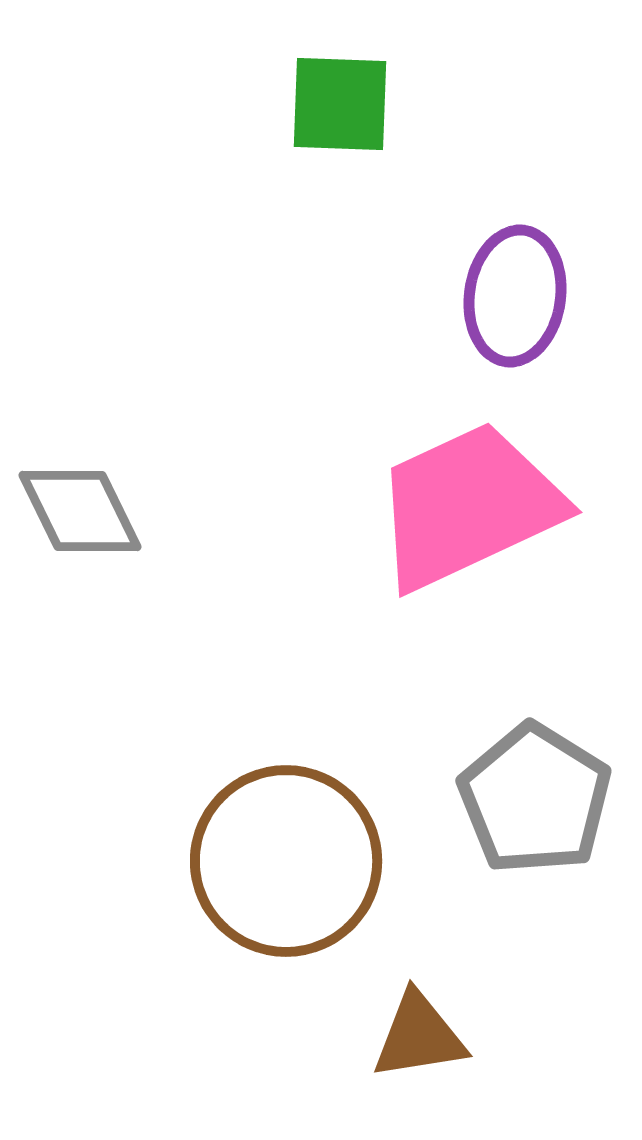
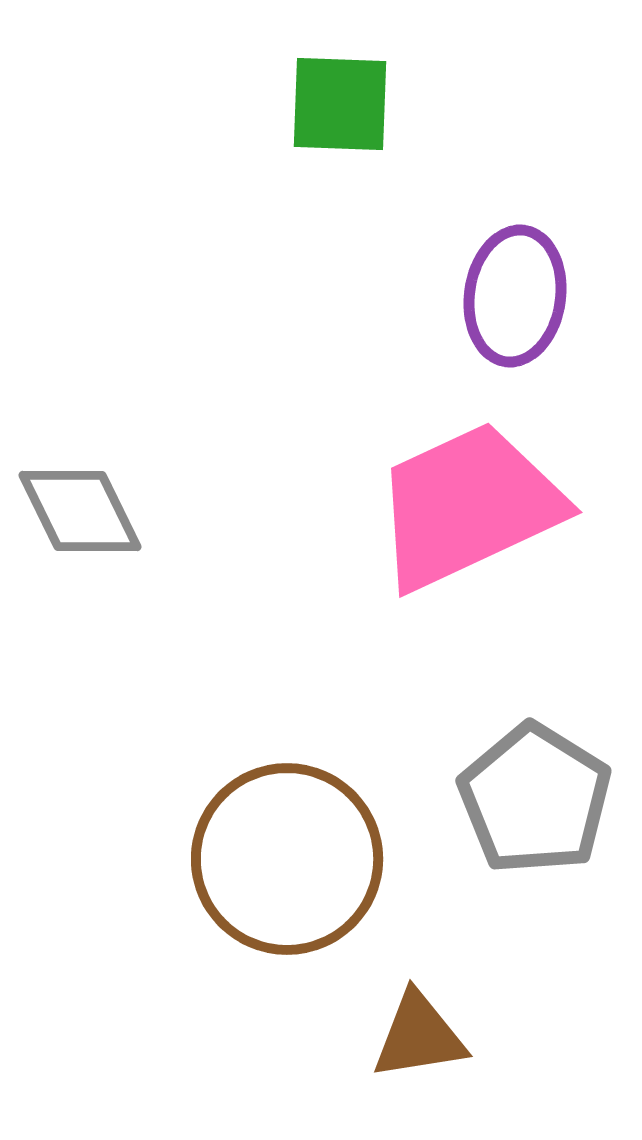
brown circle: moved 1 px right, 2 px up
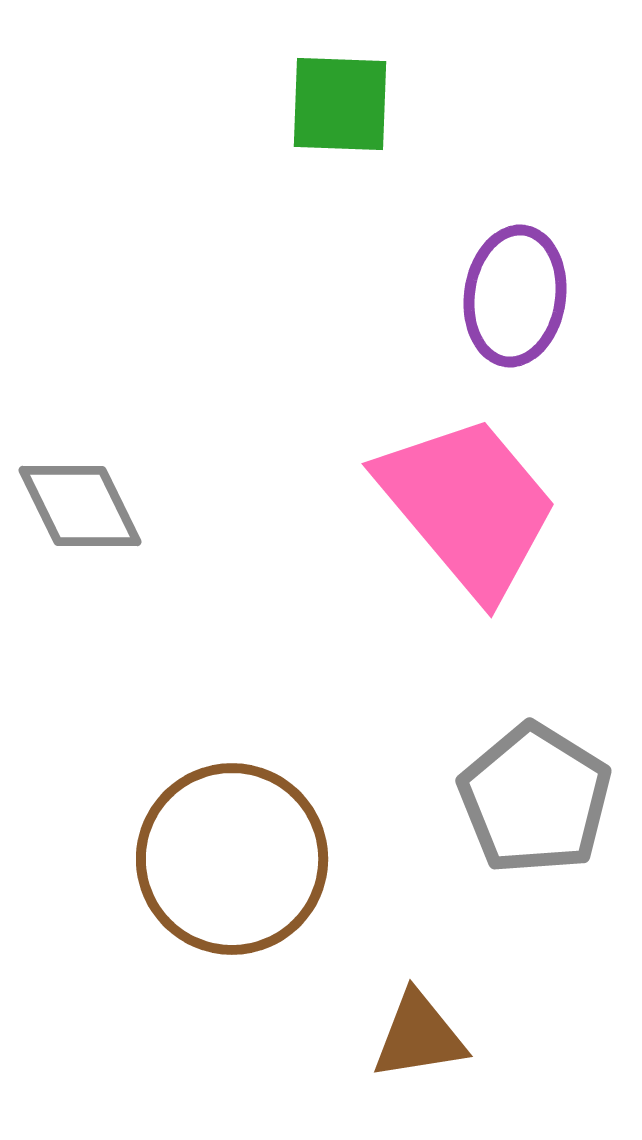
pink trapezoid: rotated 75 degrees clockwise
gray diamond: moved 5 px up
brown circle: moved 55 px left
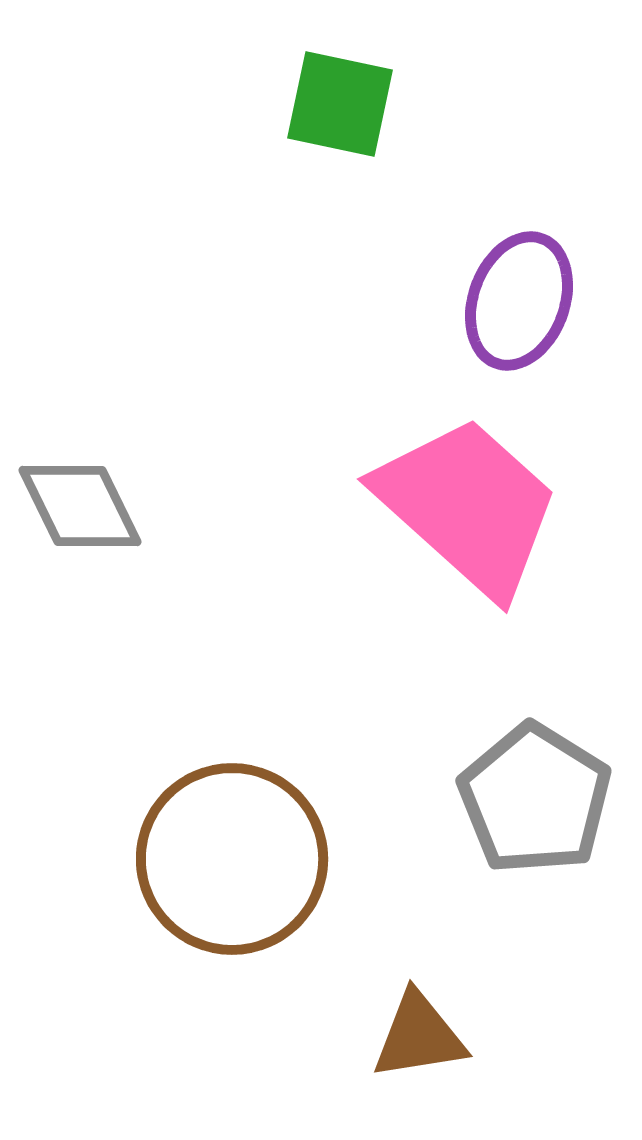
green square: rotated 10 degrees clockwise
purple ellipse: moved 4 px right, 5 px down; rotated 12 degrees clockwise
pink trapezoid: rotated 8 degrees counterclockwise
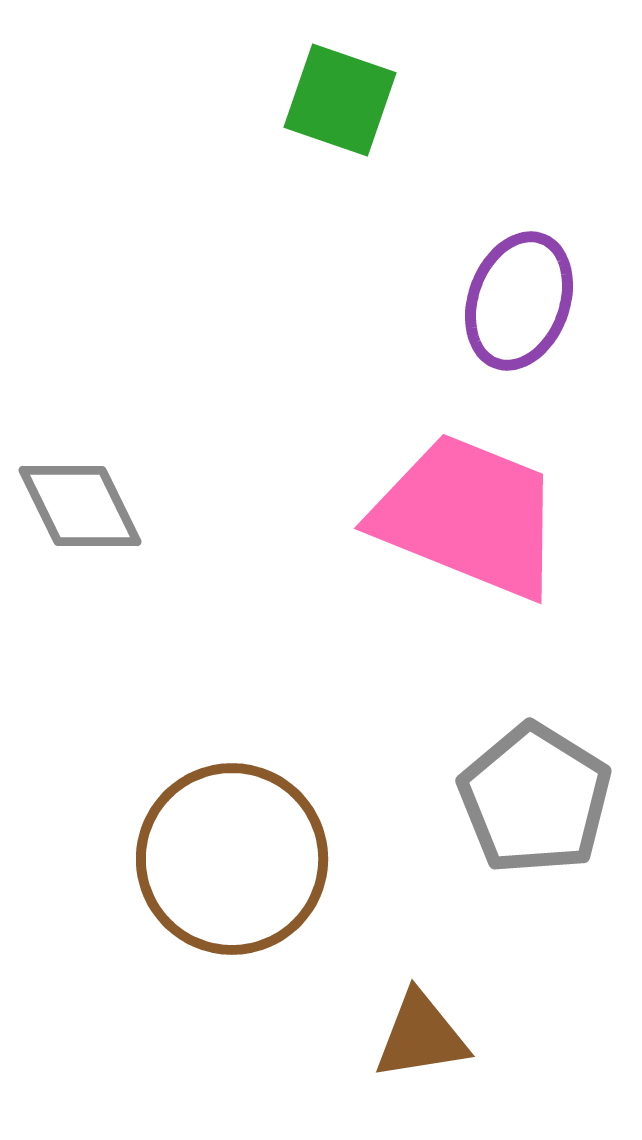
green square: moved 4 px up; rotated 7 degrees clockwise
pink trapezoid: moved 10 px down; rotated 20 degrees counterclockwise
brown triangle: moved 2 px right
